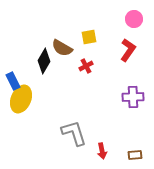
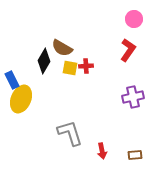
yellow square: moved 19 px left, 31 px down; rotated 21 degrees clockwise
red cross: rotated 24 degrees clockwise
blue rectangle: moved 1 px left, 1 px up
purple cross: rotated 10 degrees counterclockwise
gray L-shape: moved 4 px left
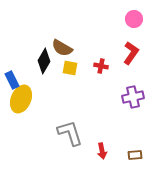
red L-shape: moved 3 px right, 3 px down
red cross: moved 15 px right; rotated 16 degrees clockwise
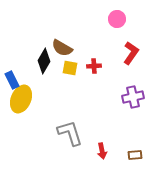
pink circle: moved 17 px left
red cross: moved 7 px left; rotated 16 degrees counterclockwise
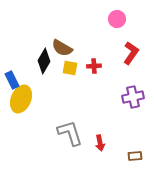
red arrow: moved 2 px left, 8 px up
brown rectangle: moved 1 px down
